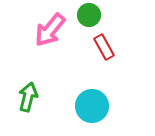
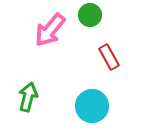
green circle: moved 1 px right
red rectangle: moved 5 px right, 10 px down
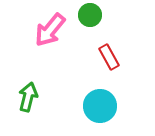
cyan circle: moved 8 px right
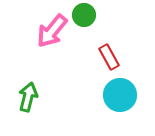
green circle: moved 6 px left
pink arrow: moved 2 px right, 1 px down
cyan circle: moved 20 px right, 11 px up
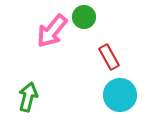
green circle: moved 2 px down
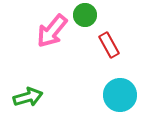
green circle: moved 1 px right, 2 px up
red rectangle: moved 12 px up
green arrow: rotated 60 degrees clockwise
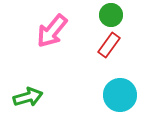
green circle: moved 26 px right
red rectangle: rotated 65 degrees clockwise
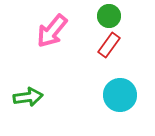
green circle: moved 2 px left, 1 px down
green arrow: rotated 8 degrees clockwise
